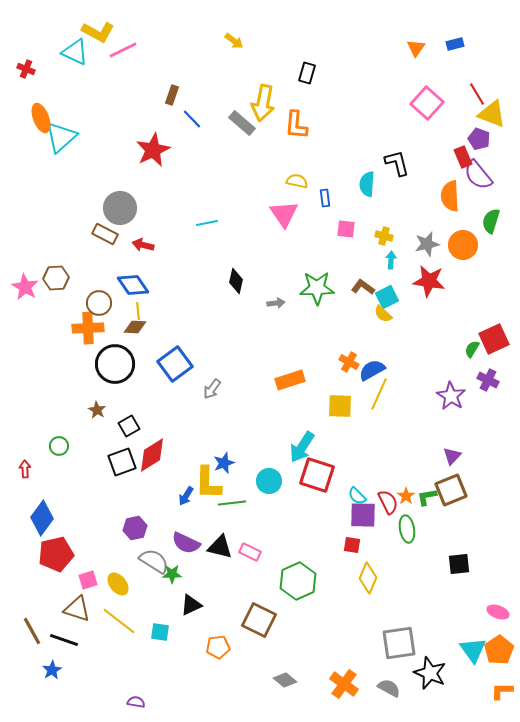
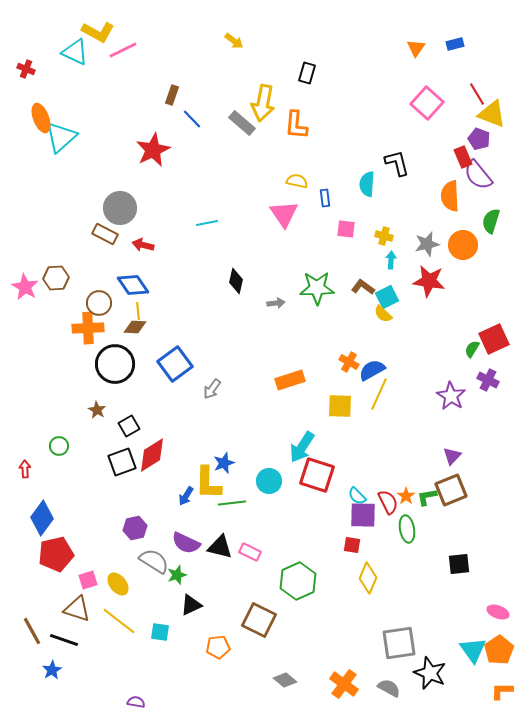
green star at (172, 574): moved 5 px right, 1 px down; rotated 18 degrees counterclockwise
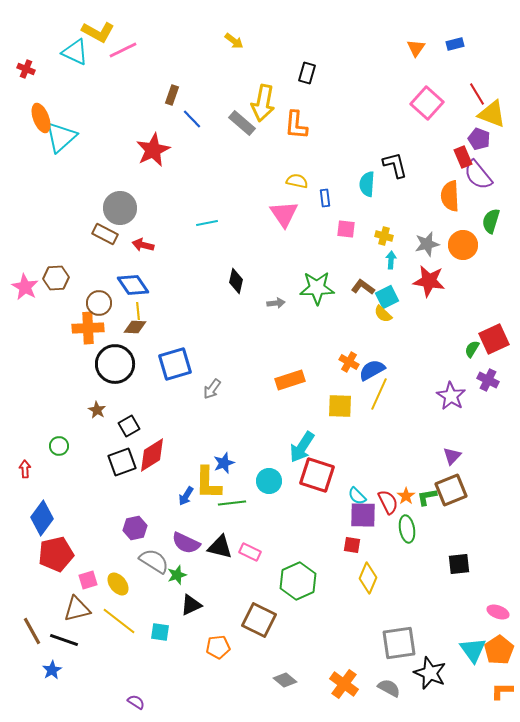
black L-shape at (397, 163): moved 2 px left, 2 px down
blue square at (175, 364): rotated 20 degrees clockwise
brown triangle at (77, 609): rotated 32 degrees counterclockwise
purple semicircle at (136, 702): rotated 24 degrees clockwise
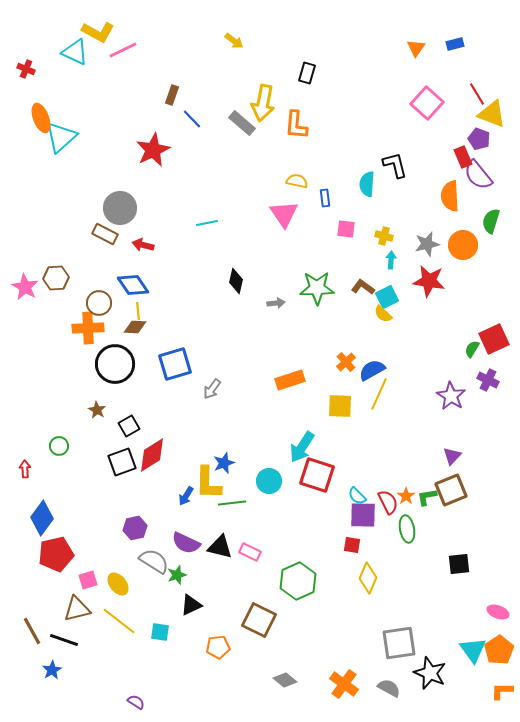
orange cross at (349, 362): moved 3 px left; rotated 18 degrees clockwise
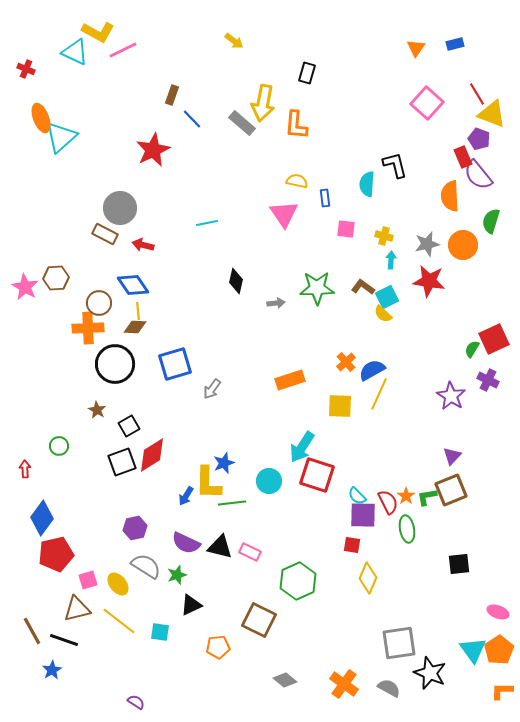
gray semicircle at (154, 561): moved 8 px left, 5 px down
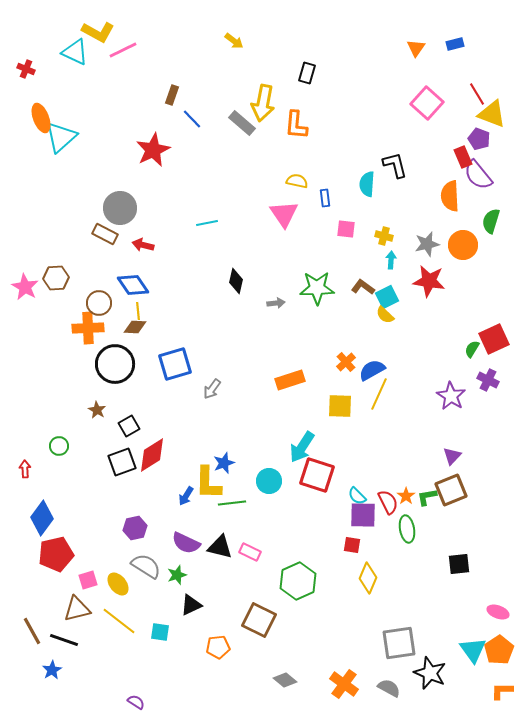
yellow semicircle at (383, 314): moved 2 px right, 1 px down
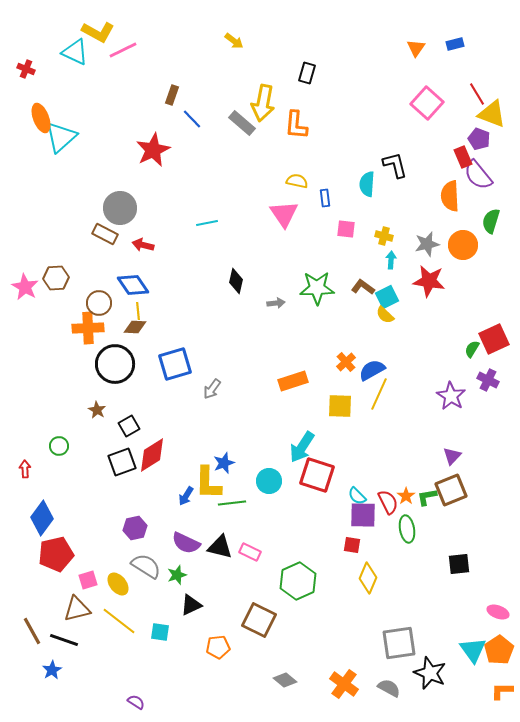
orange rectangle at (290, 380): moved 3 px right, 1 px down
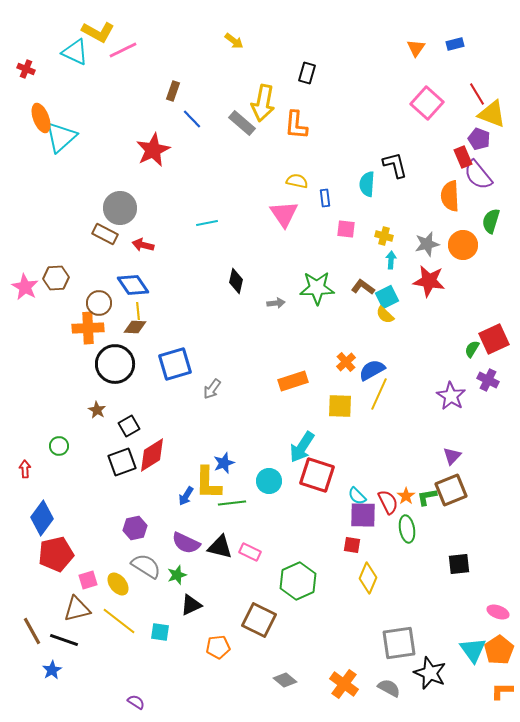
brown rectangle at (172, 95): moved 1 px right, 4 px up
